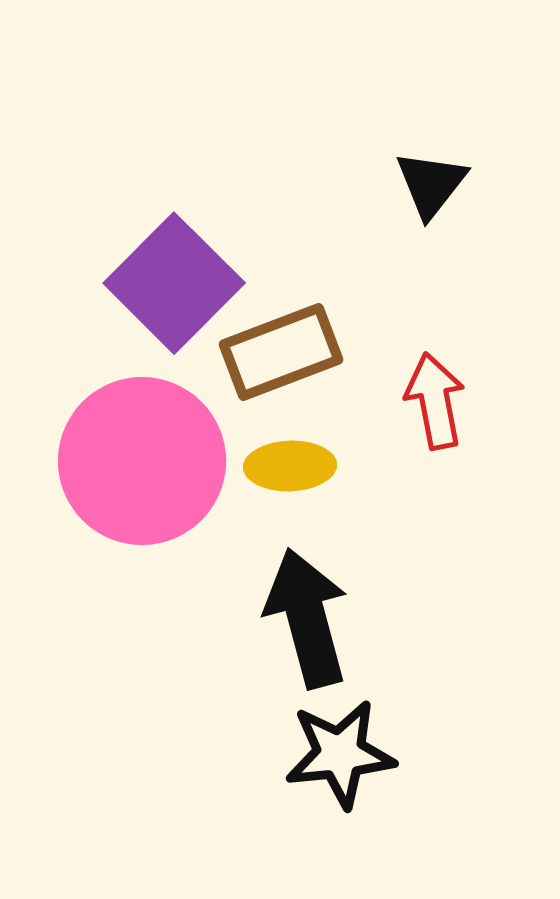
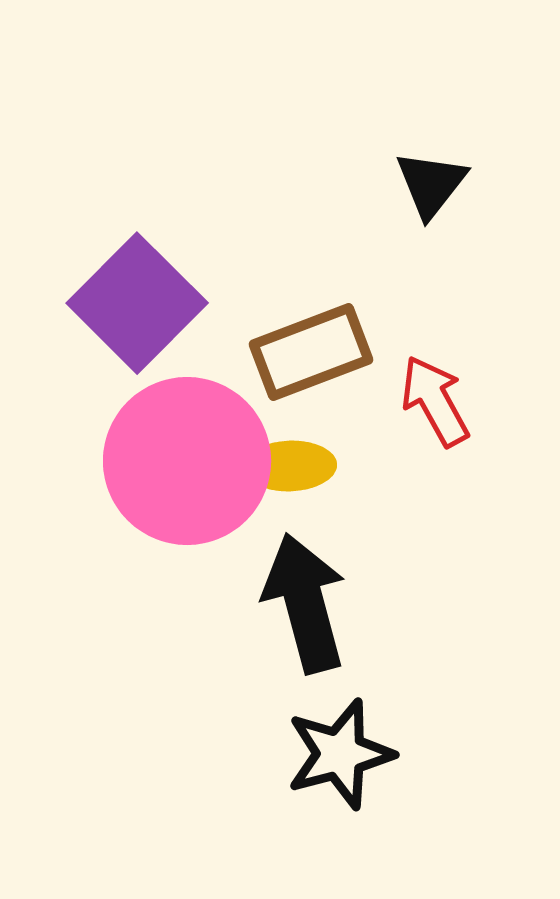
purple square: moved 37 px left, 20 px down
brown rectangle: moved 30 px right
red arrow: rotated 18 degrees counterclockwise
pink circle: moved 45 px right
black arrow: moved 2 px left, 15 px up
black star: rotated 9 degrees counterclockwise
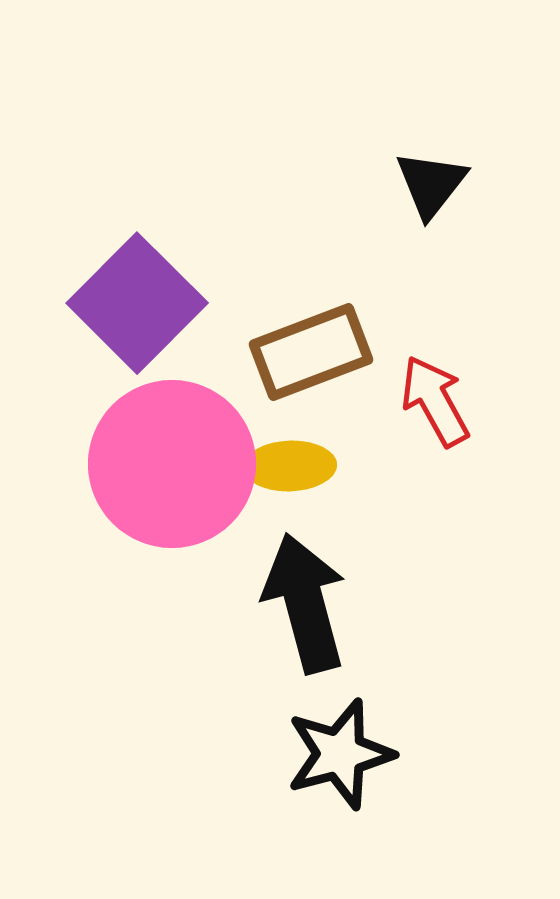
pink circle: moved 15 px left, 3 px down
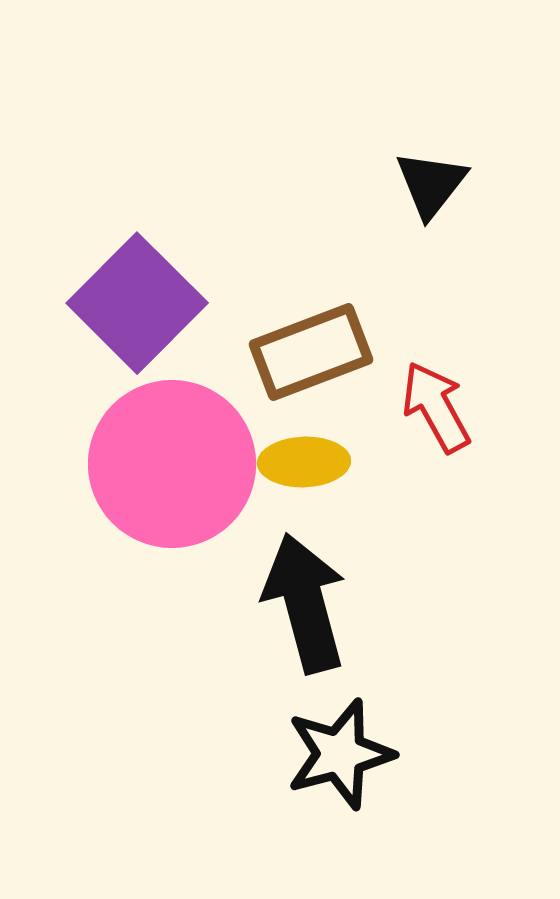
red arrow: moved 1 px right, 6 px down
yellow ellipse: moved 14 px right, 4 px up
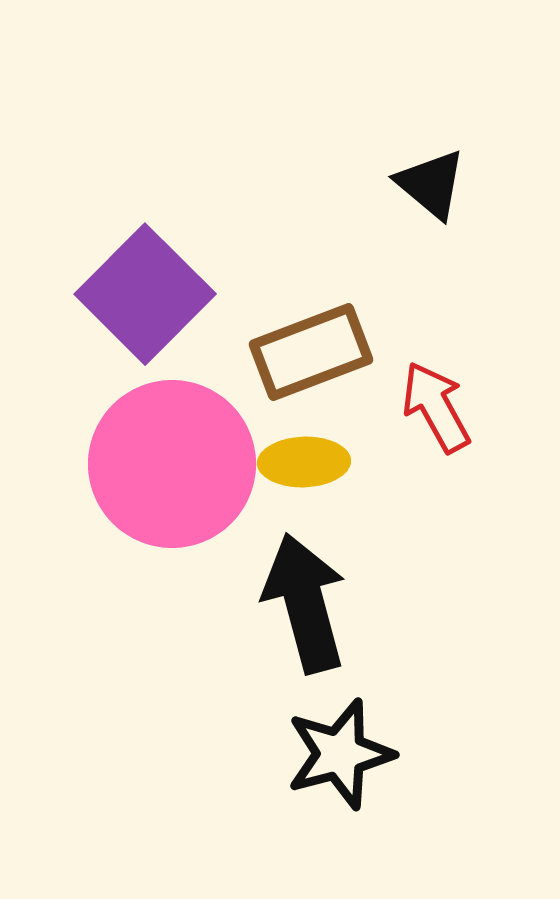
black triangle: rotated 28 degrees counterclockwise
purple square: moved 8 px right, 9 px up
